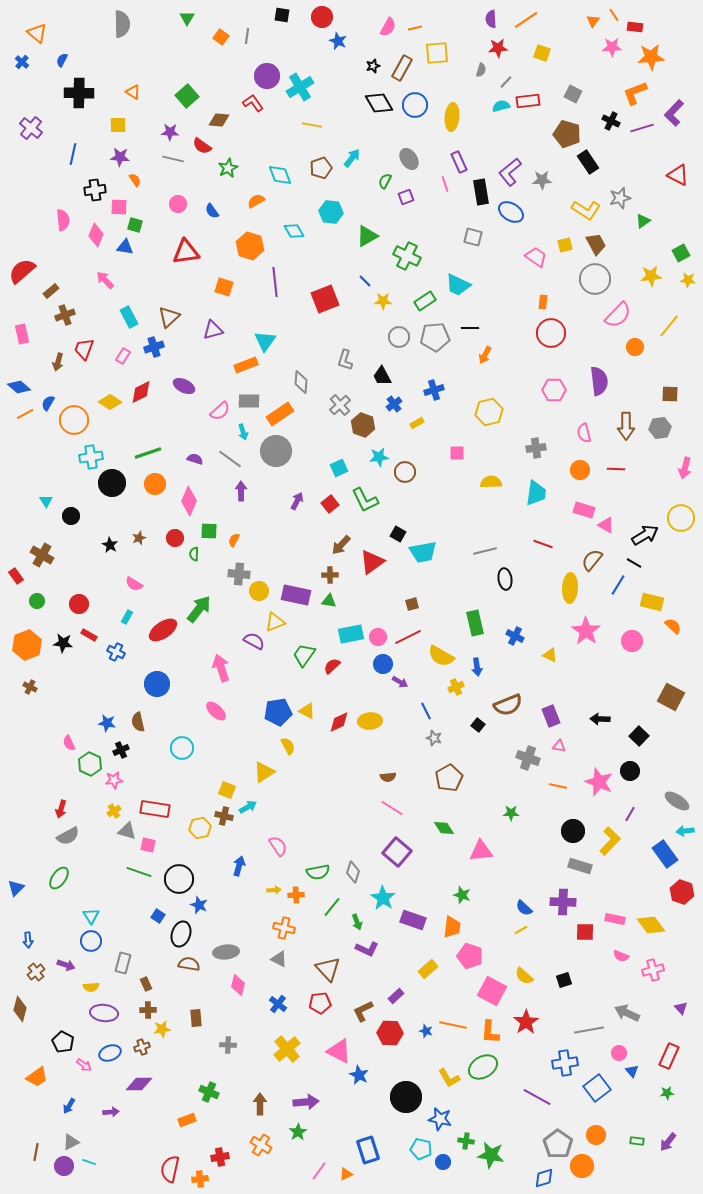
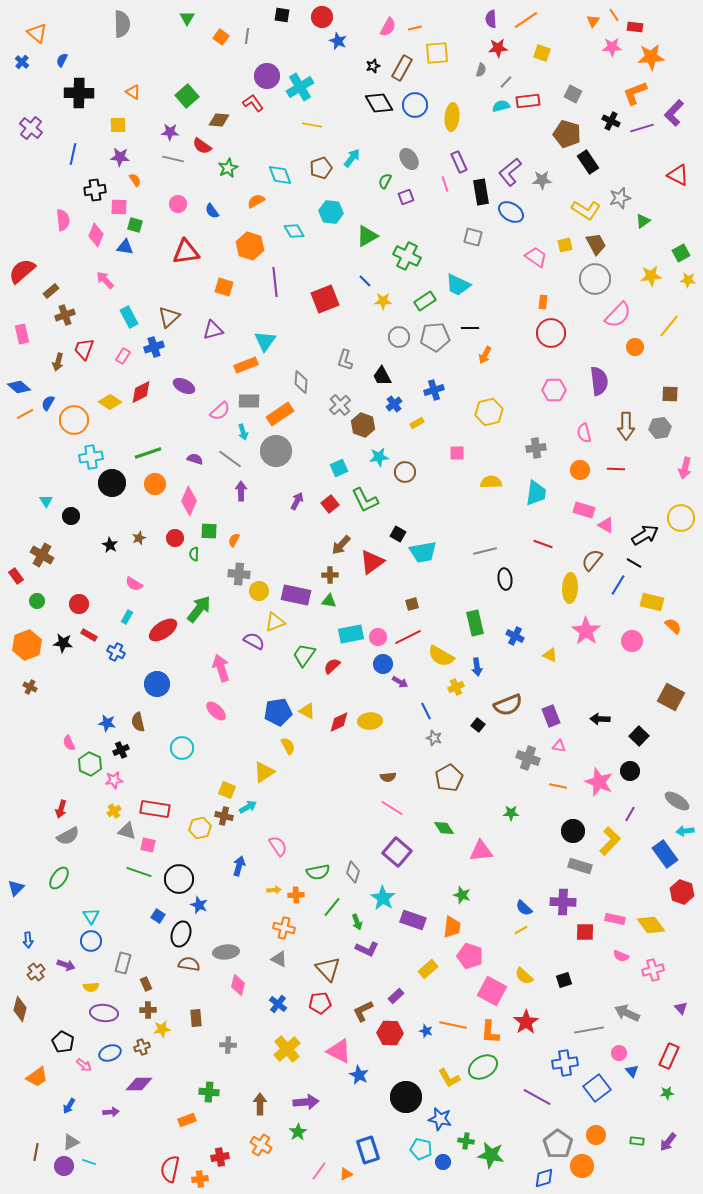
green cross at (209, 1092): rotated 18 degrees counterclockwise
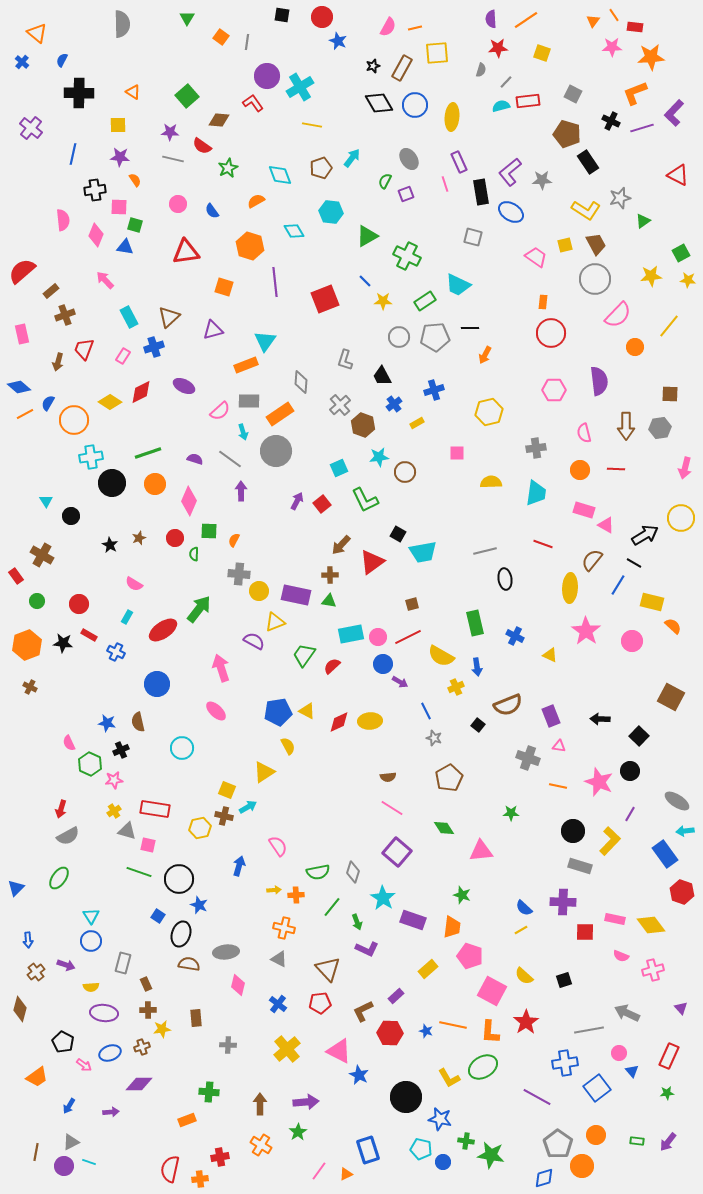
gray line at (247, 36): moved 6 px down
purple square at (406, 197): moved 3 px up
red square at (330, 504): moved 8 px left
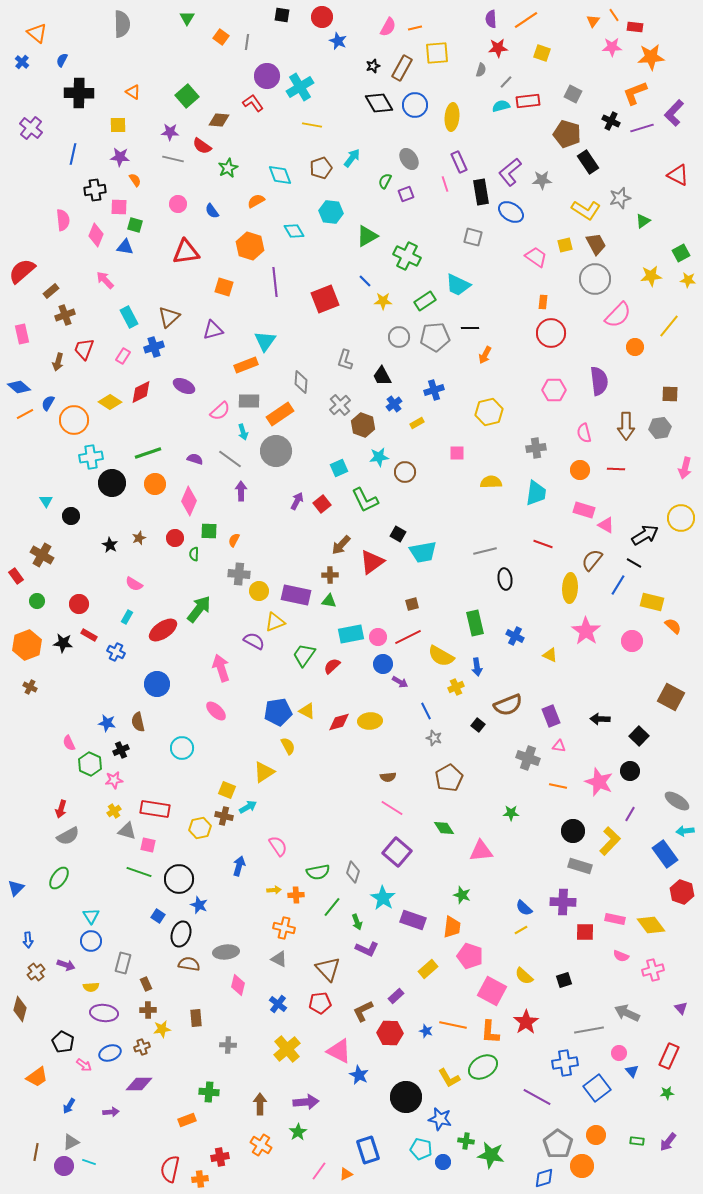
red diamond at (339, 722): rotated 10 degrees clockwise
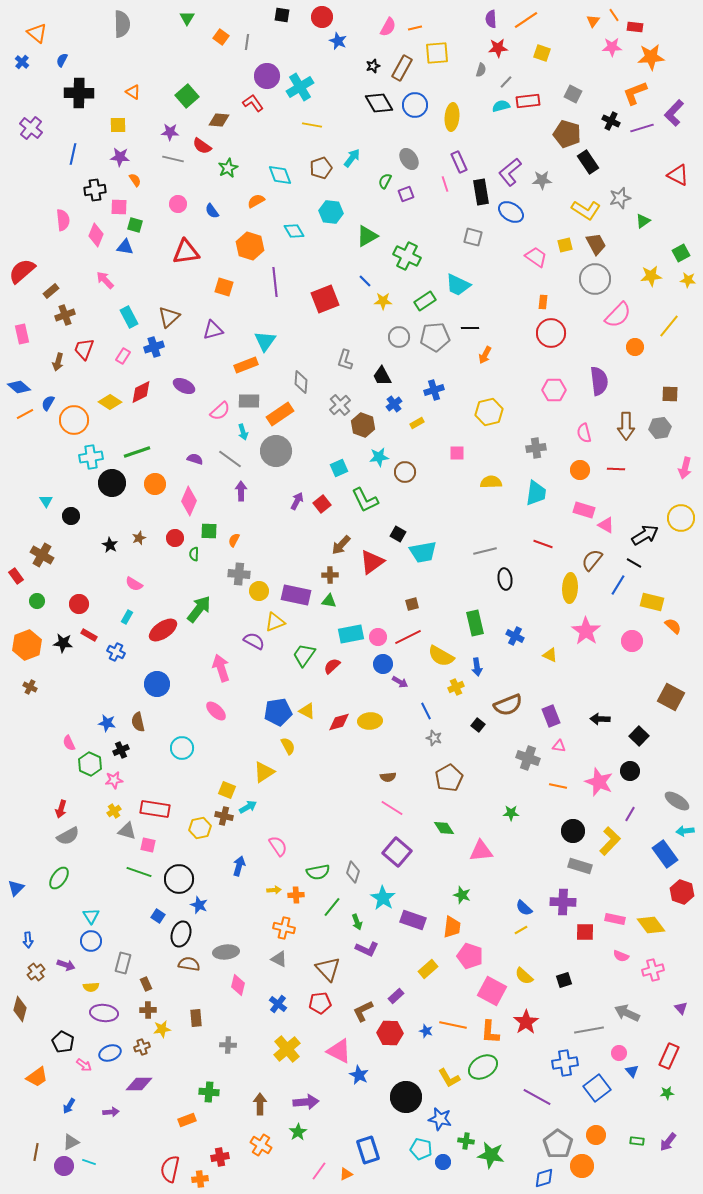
green line at (148, 453): moved 11 px left, 1 px up
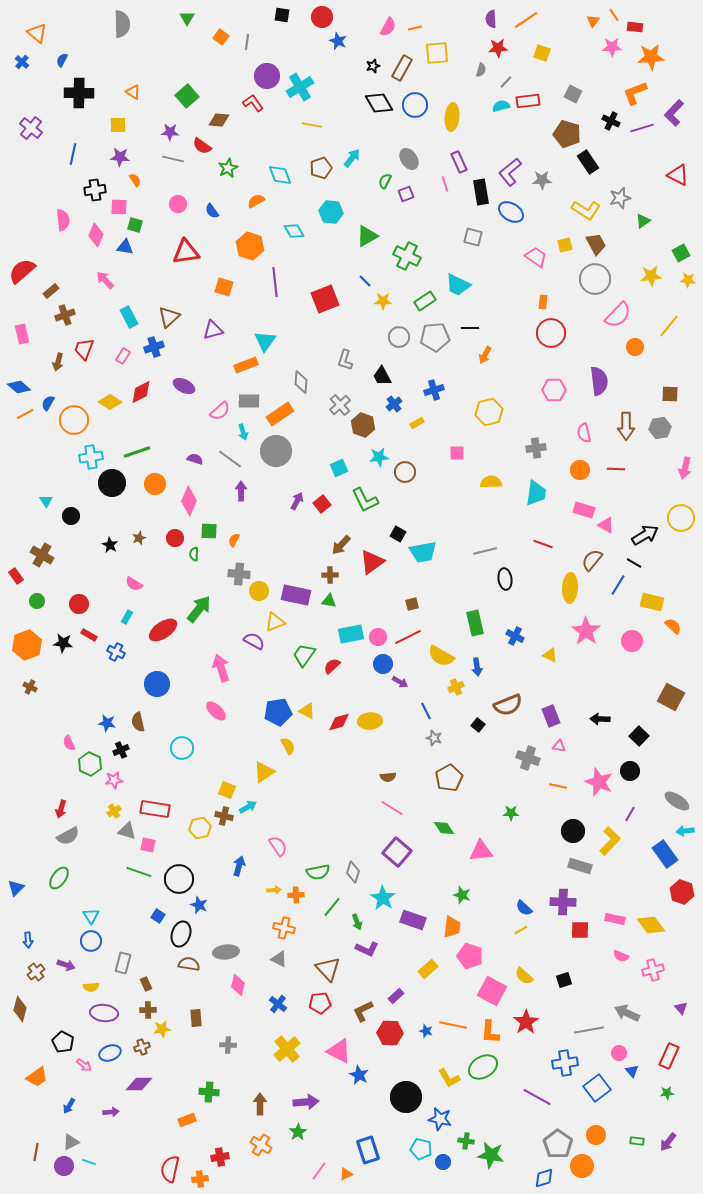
red square at (585, 932): moved 5 px left, 2 px up
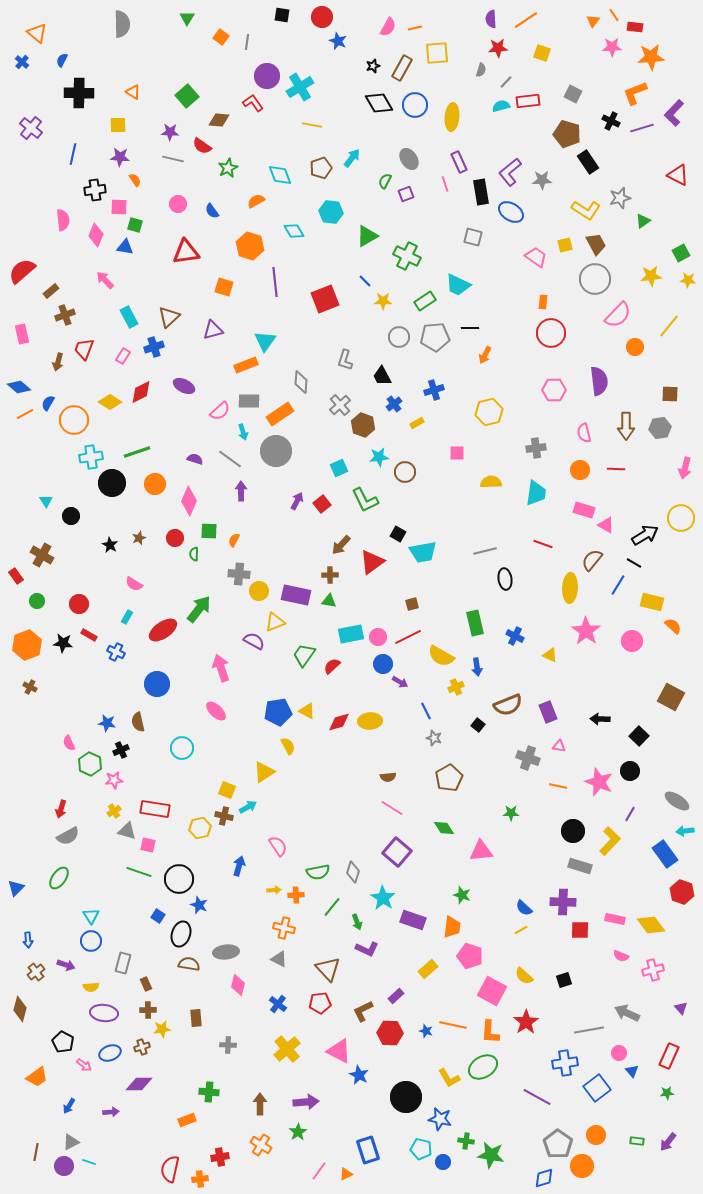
purple rectangle at (551, 716): moved 3 px left, 4 px up
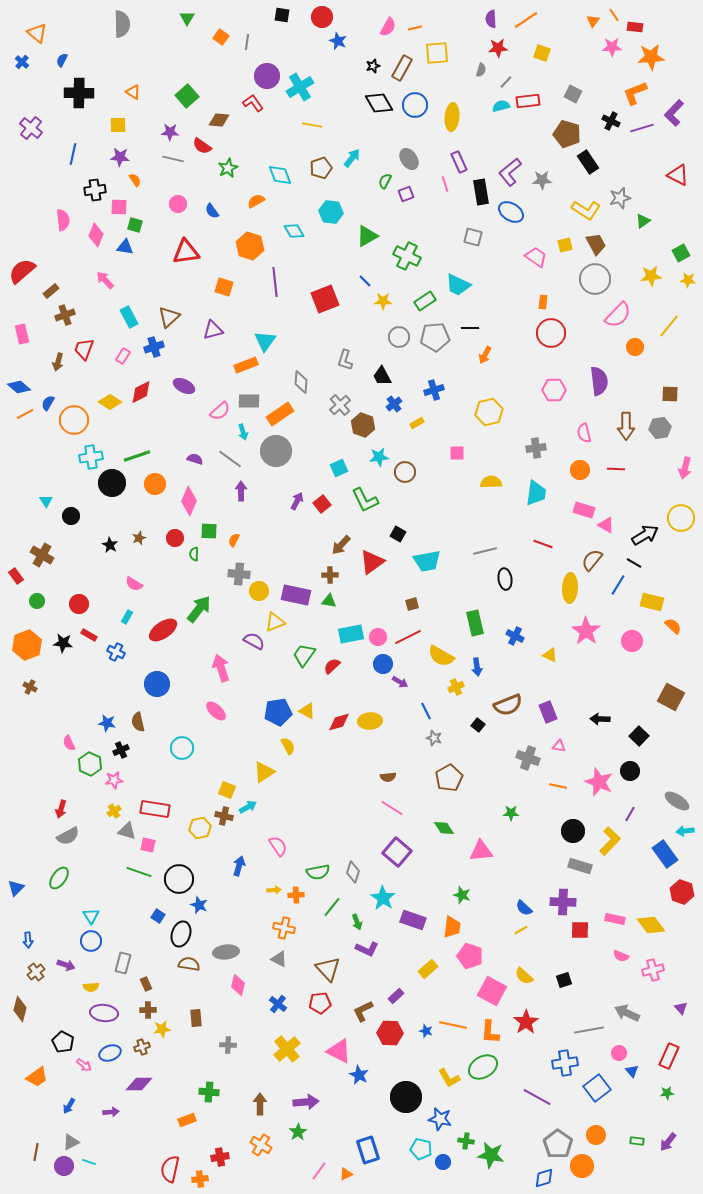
green line at (137, 452): moved 4 px down
cyan trapezoid at (423, 552): moved 4 px right, 9 px down
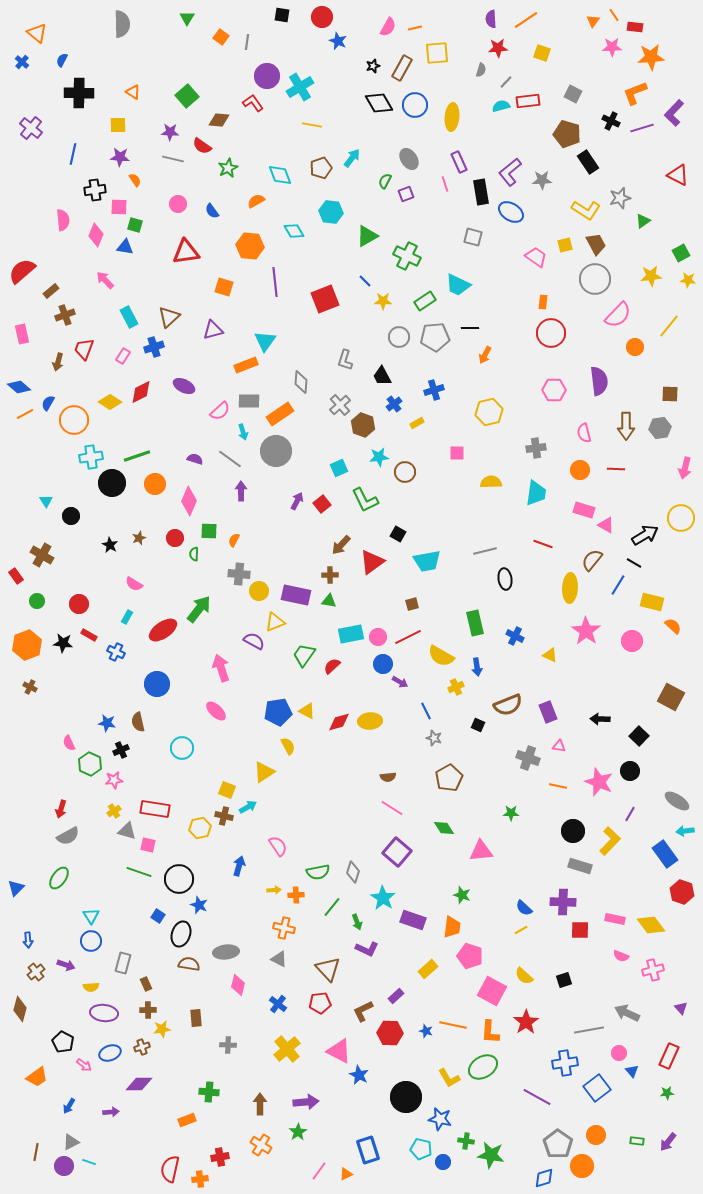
orange hexagon at (250, 246): rotated 12 degrees counterclockwise
black square at (478, 725): rotated 16 degrees counterclockwise
